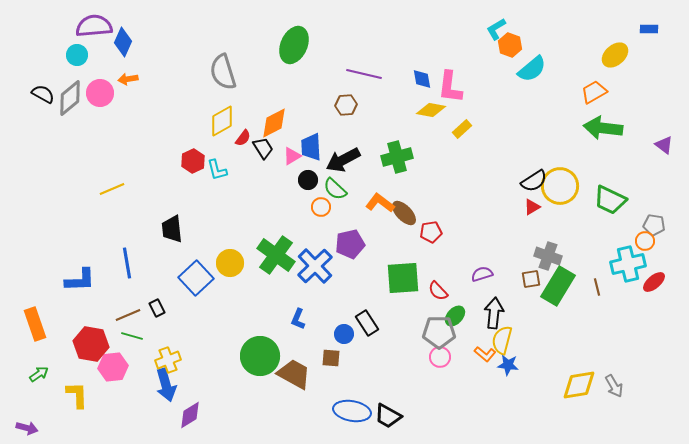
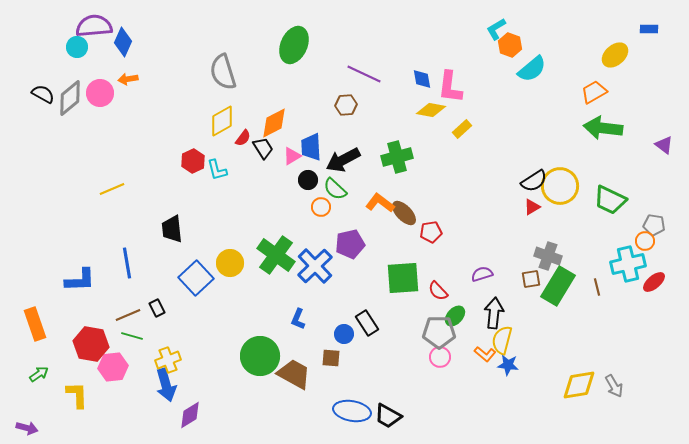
cyan circle at (77, 55): moved 8 px up
purple line at (364, 74): rotated 12 degrees clockwise
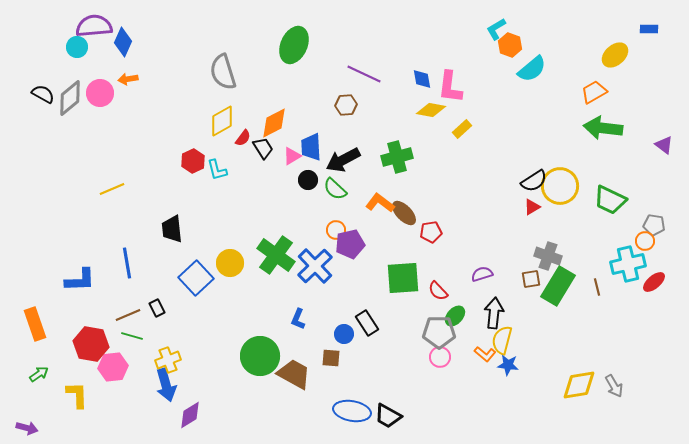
orange circle at (321, 207): moved 15 px right, 23 px down
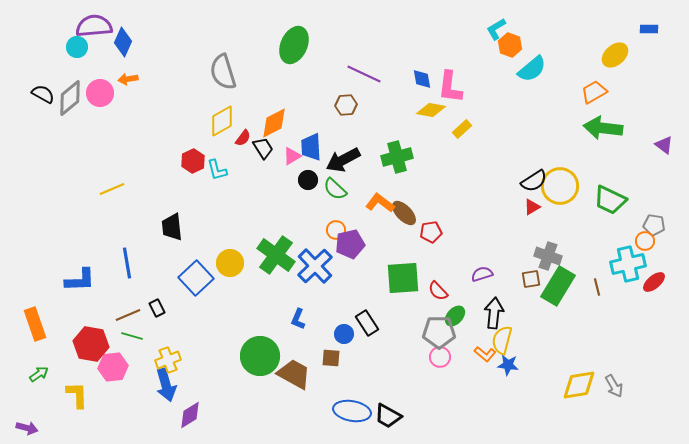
black trapezoid at (172, 229): moved 2 px up
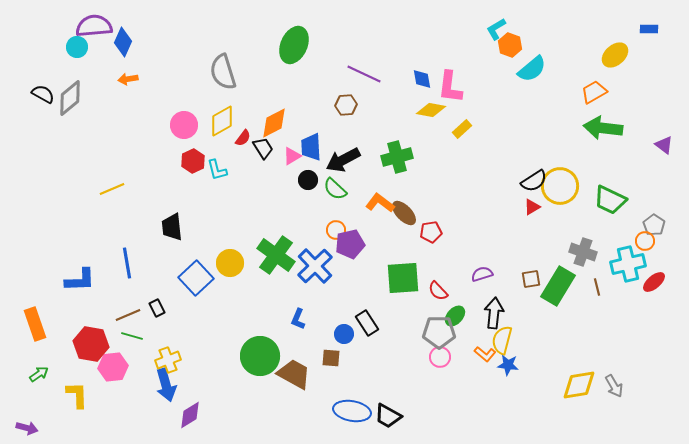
pink circle at (100, 93): moved 84 px right, 32 px down
gray pentagon at (654, 225): rotated 25 degrees clockwise
gray cross at (548, 256): moved 35 px right, 4 px up
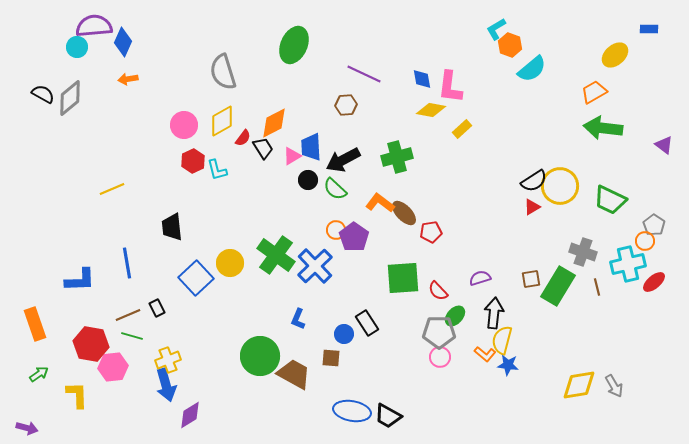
purple pentagon at (350, 244): moved 4 px right, 7 px up; rotated 24 degrees counterclockwise
purple semicircle at (482, 274): moved 2 px left, 4 px down
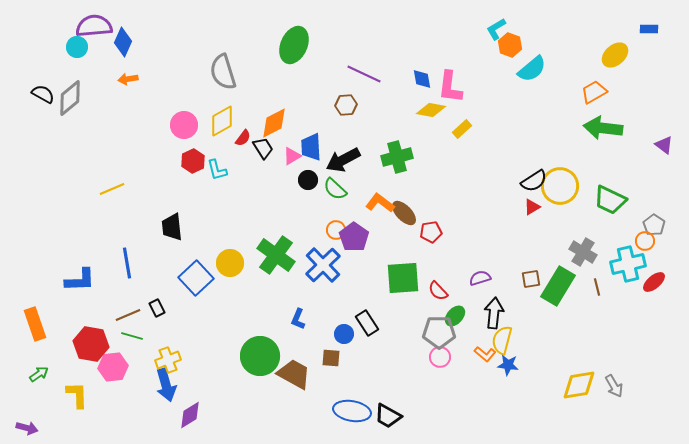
gray cross at (583, 252): rotated 12 degrees clockwise
blue cross at (315, 266): moved 8 px right, 1 px up
